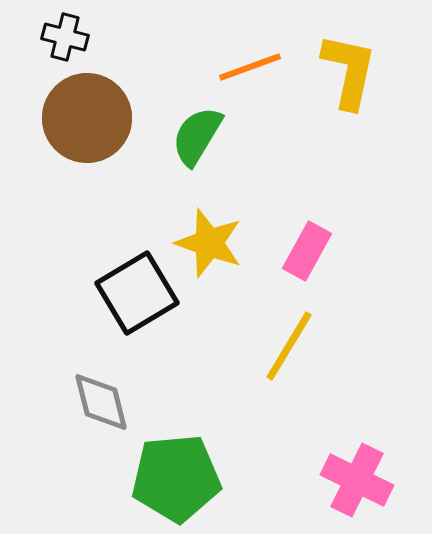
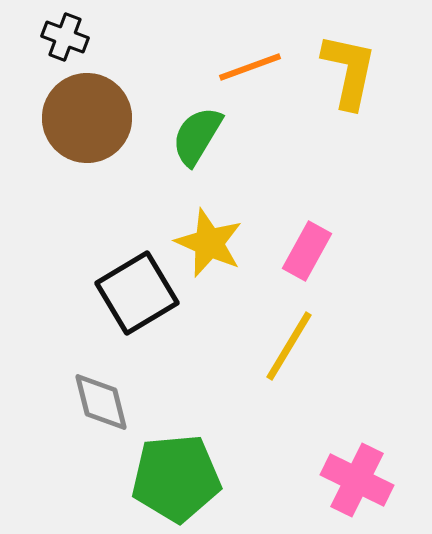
black cross: rotated 6 degrees clockwise
yellow star: rotated 4 degrees clockwise
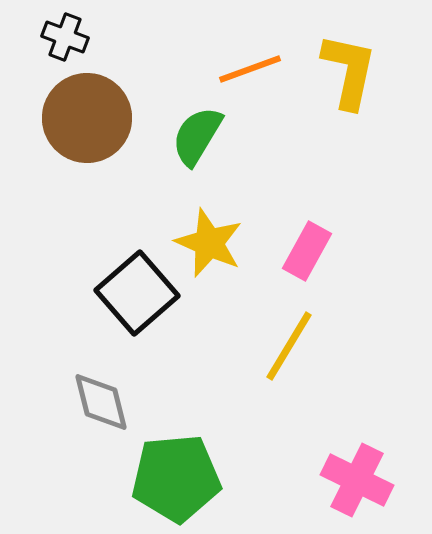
orange line: moved 2 px down
black square: rotated 10 degrees counterclockwise
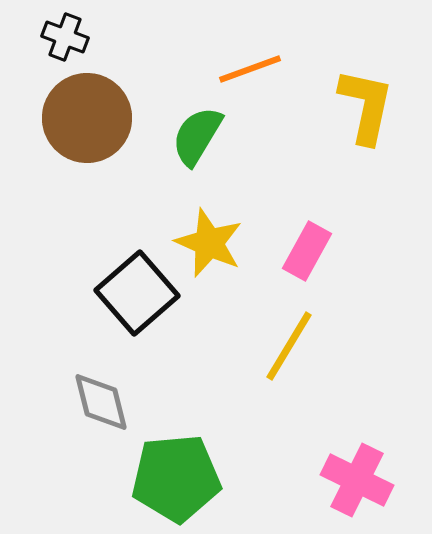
yellow L-shape: moved 17 px right, 35 px down
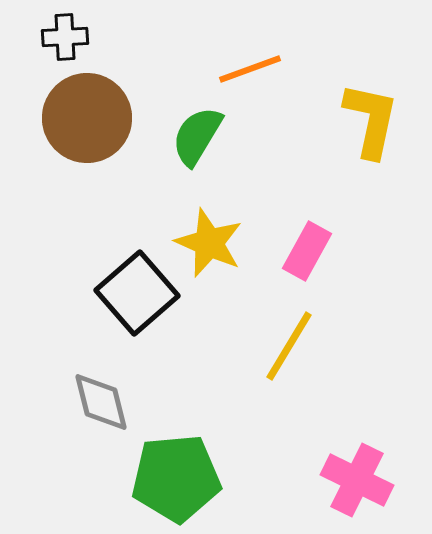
black cross: rotated 24 degrees counterclockwise
yellow L-shape: moved 5 px right, 14 px down
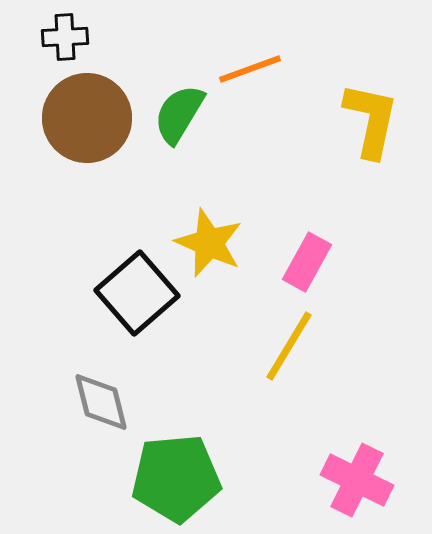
green semicircle: moved 18 px left, 22 px up
pink rectangle: moved 11 px down
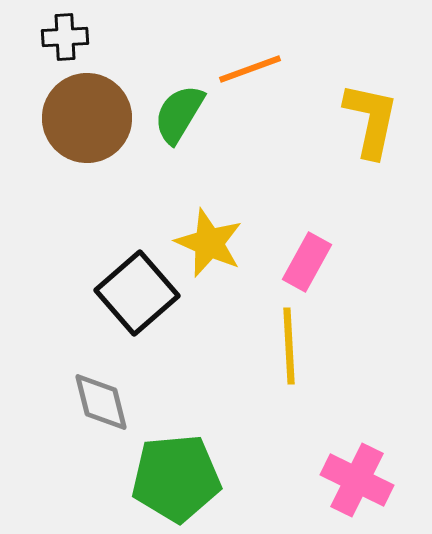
yellow line: rotated 34 degrees counterclockwise
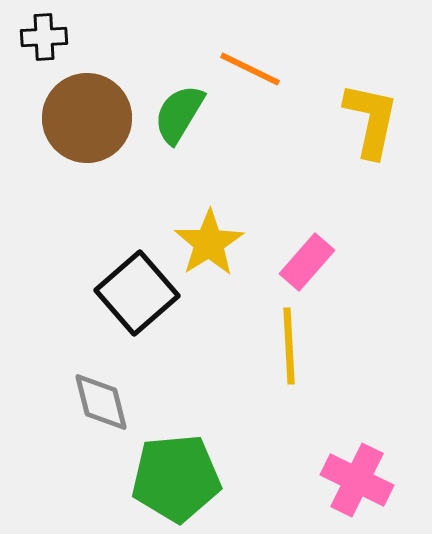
black cross: moved 21 px left
orange line: rotated 46 degrees clockwise
yellow star: rotated 16 degrees clockwise
pink rectangle: rotated 12 degrees clockwise
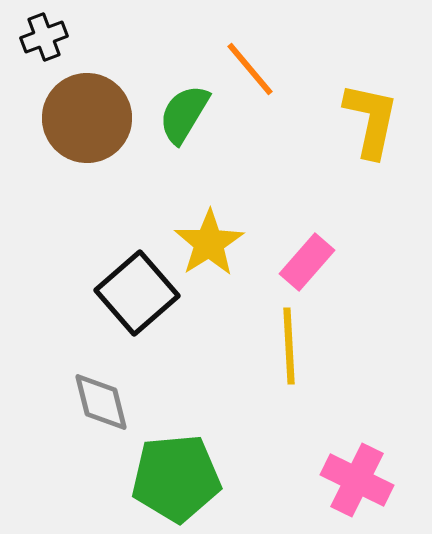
black cross: rotated 18 degrees counterclockwise
orange line: rotated 24 degrees clockwise
green semicircle: moved 5 px right
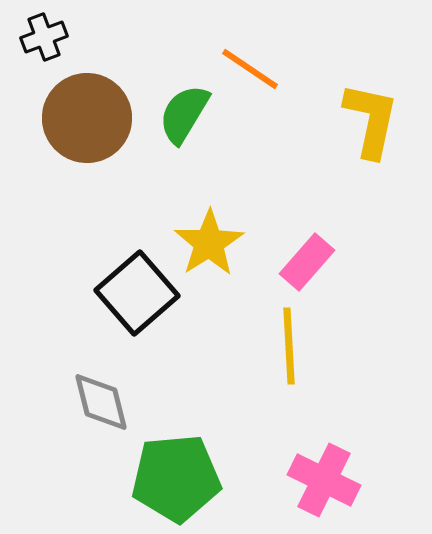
orange line: rotated 16 degrees counterclockwise
pink cross: moved 33 px left
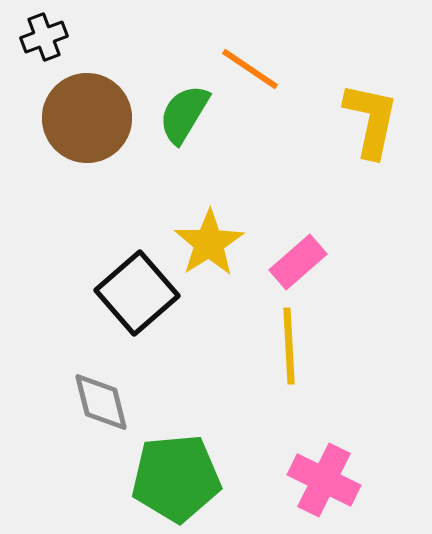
pink rectangle: moved 9 px left; rotated 8 degrees clockwise
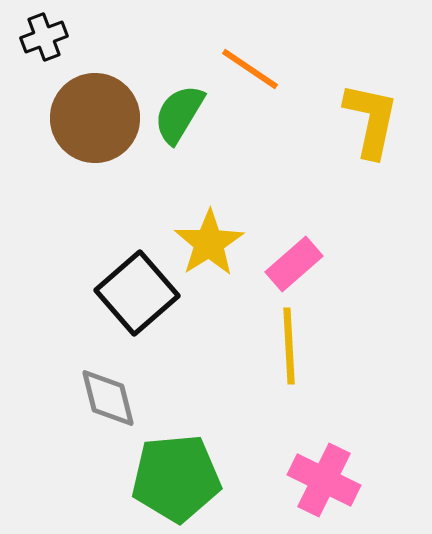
green semicircle: moved 5 px left
brown circle: moved 8 px right
pink rectangle: moved 4 px left, 2 px down
gray diamond: moved 7 px right, 4 px up
